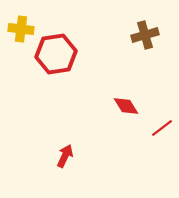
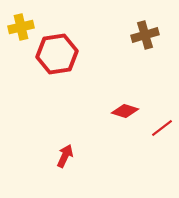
yellow cross: moved 2 px up; rotated 20 degrees counterclockwise
red hexagon: moved 1 px right
red diamond: moved 1 px left, 5 px down; rotated 40 degrees counterclockwise
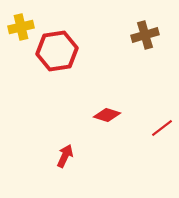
red hexagon: moved 3 px up
red diamond: moved 18 px left, 4 px down
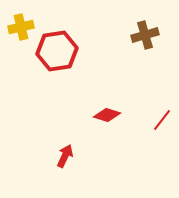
red line: moved 8 px up; rotated 15 degrees counterclockwise
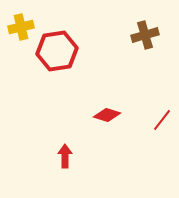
red arrow: rotated 25 degrees counterclockwise
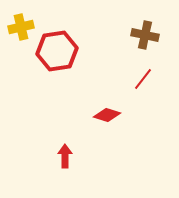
brown cross: rotated 28 degrees clockwise
red line: moved 19 px left, 41 px up
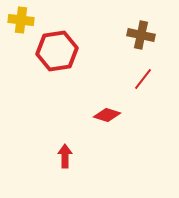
yellow cross: moved 7 px up; rotated 20 degrees clockwise
brown cross: moved 4 px left
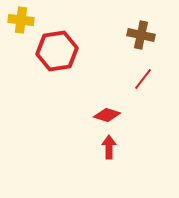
red arrow: moved 44 px right, 9 px up
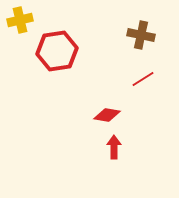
yellow cross: moved 1 px left; rotated 20 degrees counterclockwise
red line: rotated 20 degrees clockwise
red diamond: rotated 8 degrees counterclockwise
red arrow: moved 5 px right
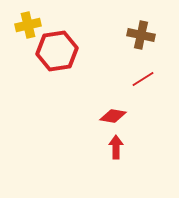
yellow cross: moved 8 px right, 5 px down
red diamond: moved 6 px right, 1 px down
red arrow: moved 2 px right
